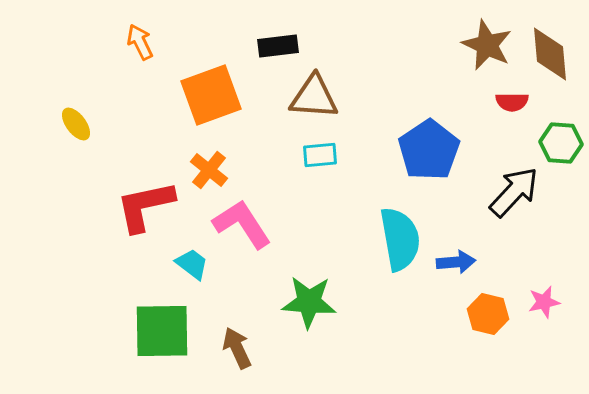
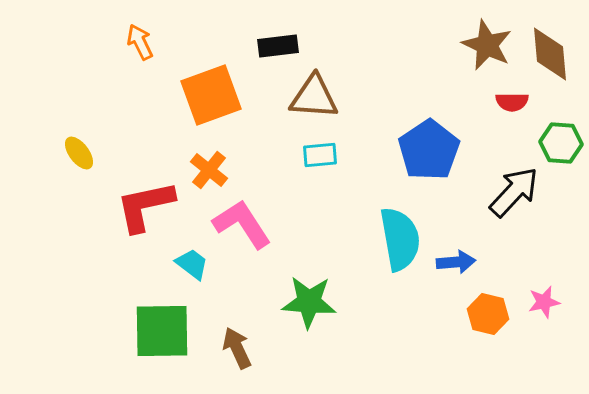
yellow ellipse: moved 3 px right, 29 px down
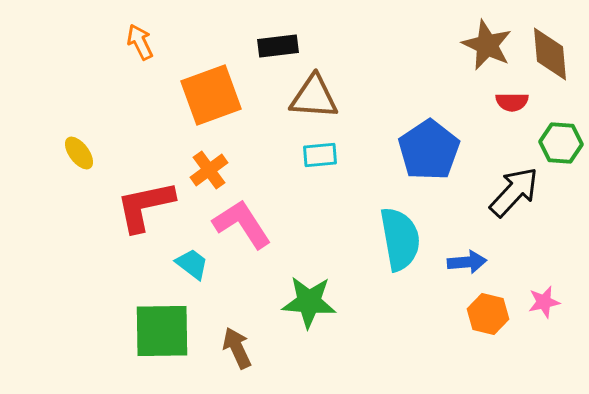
orange cross: rotated 15 degrees clockwise
blue arrow: moved 11 px right
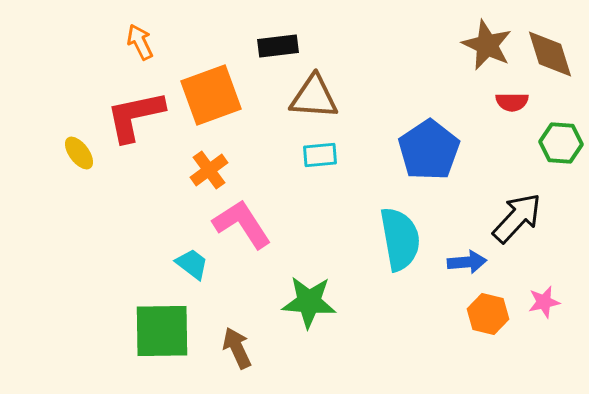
brown diamond: rotated 12 degrees counterclockwise
black arrow: moved 3 px right, 26 px down
red L-shape: moved 10 px left, 90 px up
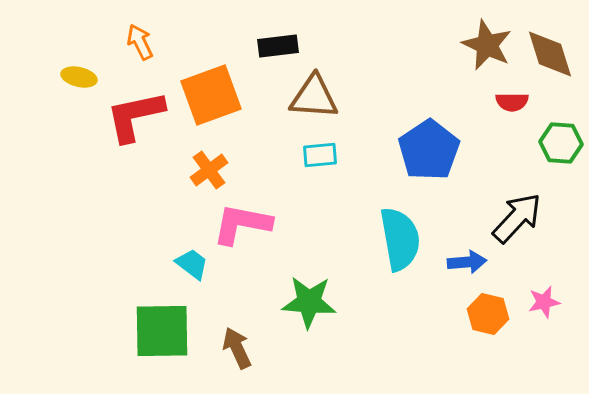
yellow ellipse: moved 76 px up; rotated 40 degrees counterclockwise
pink L-shape: rotated 46 degrees counterclockwise
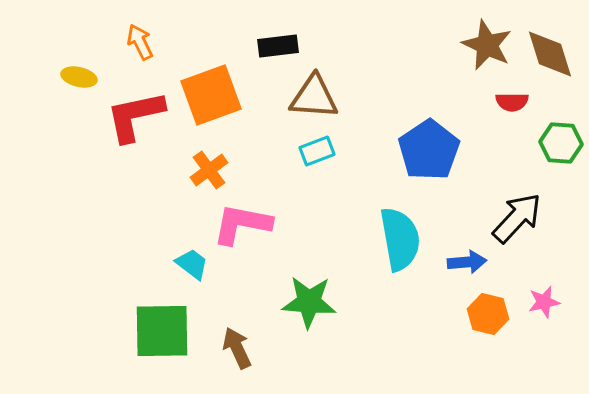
cyan rectangle: moved 3 px left, 4 px up; rotated 16 degrees counterclockwise
